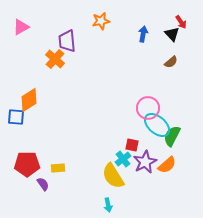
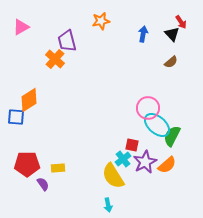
purple trapezoid: rotated 10 degrees counterclockwise
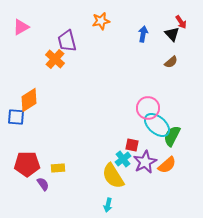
cyan arrow: rotated 24 degrees clockwise
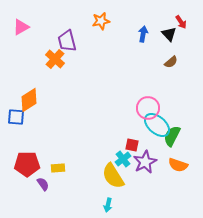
black triangle: moved 3 px left
orange semicircle: moved 11 px right; rotated 60 degrees clockwise
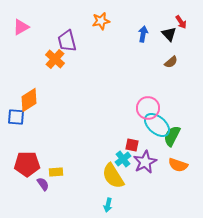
yellow rectangle: moved 2 px left, 4 px down
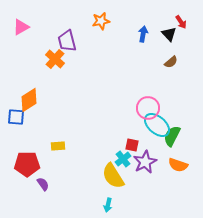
yellow rectangle: moved 2 px right, 26 px up
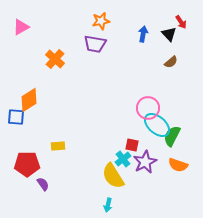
purple trapezoid: moved 28 px right, 3 px down; rotated 65 degrees counterclockwise
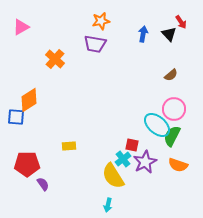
brown semicircle: moved 13 px down
pink circle: moved 26 px right, 1 px down
yellow rectangle: moved 11 px right
